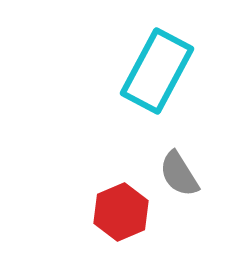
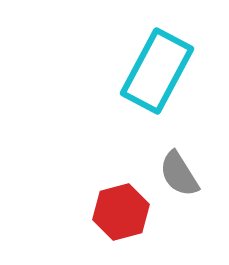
red hexagon: rotated 8 degrees clockwise
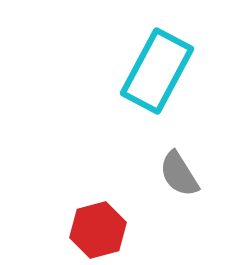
red hexagon: moved 23 px left, 18 px down
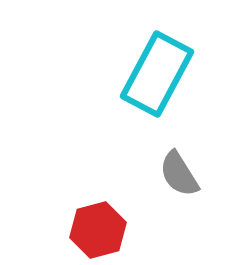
cyan rectangle: moved 3 px down
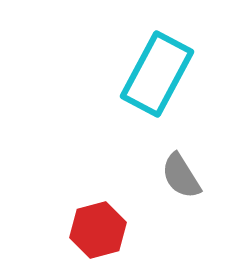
gray semicircle: moved 2 px right, 2 px down
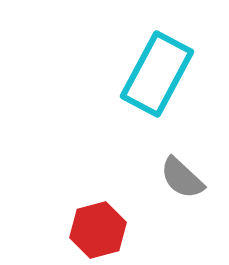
gray semicircle: moved 1 px right, 2 px down; rotated 15 degrees counterclockwise
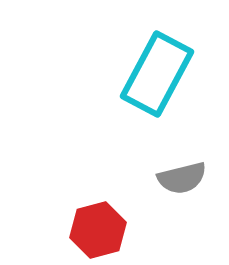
gray semicircle: rotated 57 degrees counterclockwise
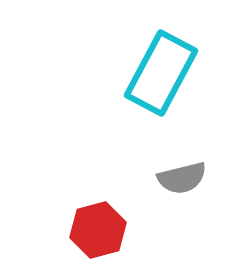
cyan rectangle: moved 4 px right, 1 px up
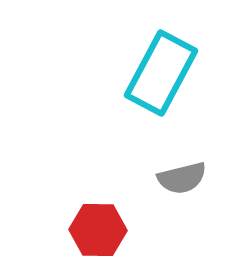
red hexagon: rotated 16 degrees clockwise
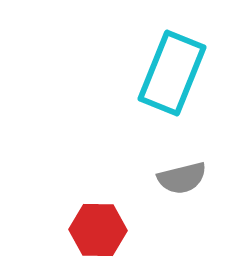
cyan rectangle: moved 11 px right; rotated 6 degrees counterclockwise
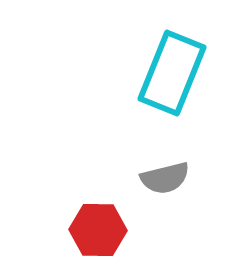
gray semicircle: moved 17 px left
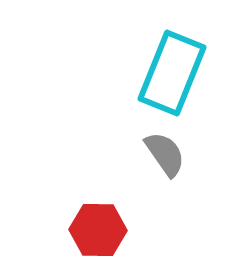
gray semicircle: moved 24 px up; rotated 111 degrees counterclockwise
